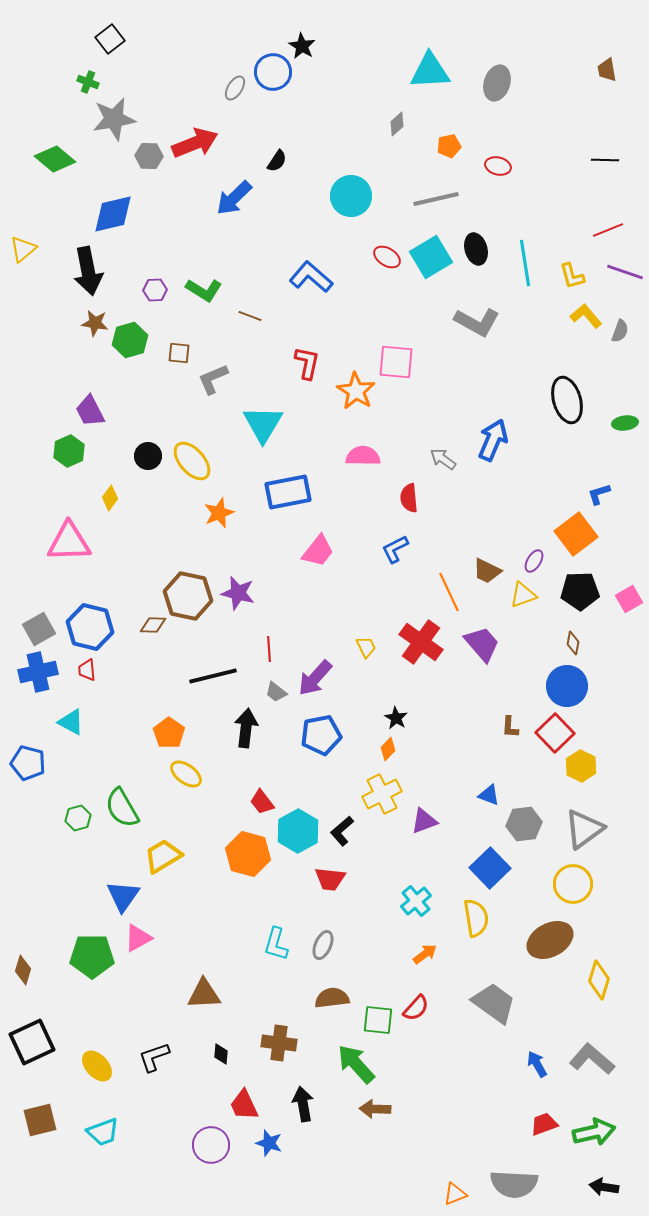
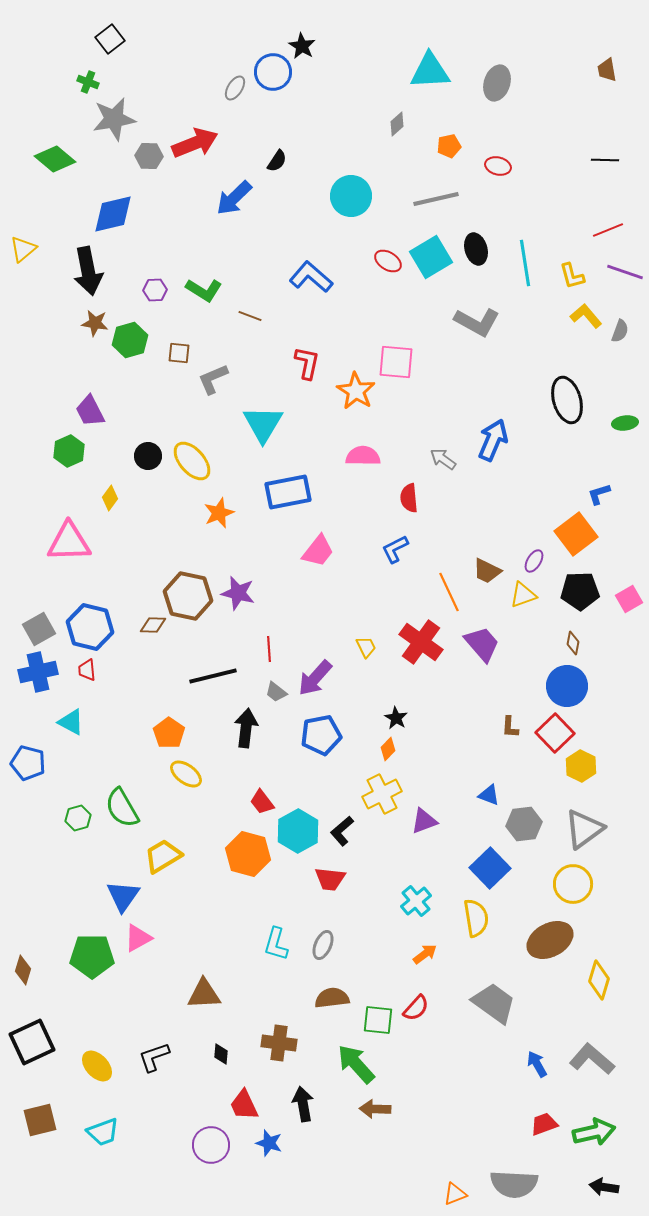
red ellipse at (387, 257): moved 1 px right, 4 px down
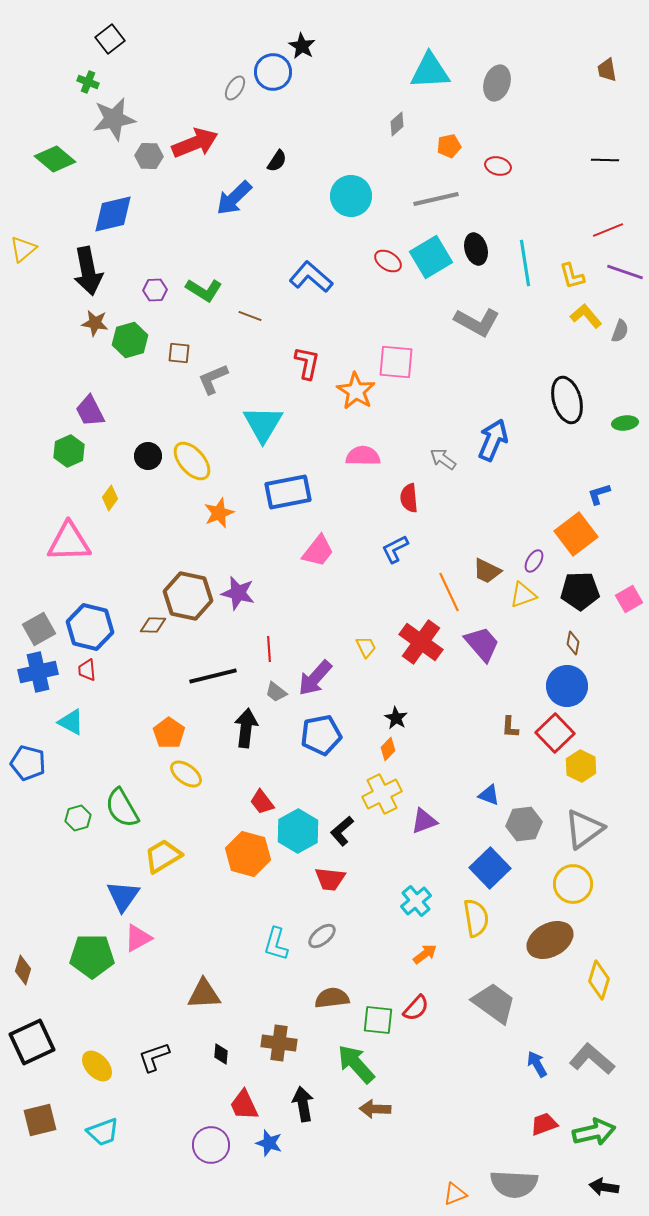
gray ellipse at (323, 945): moved 1 px left, 9 px up; rotated 28 degrees clockwise
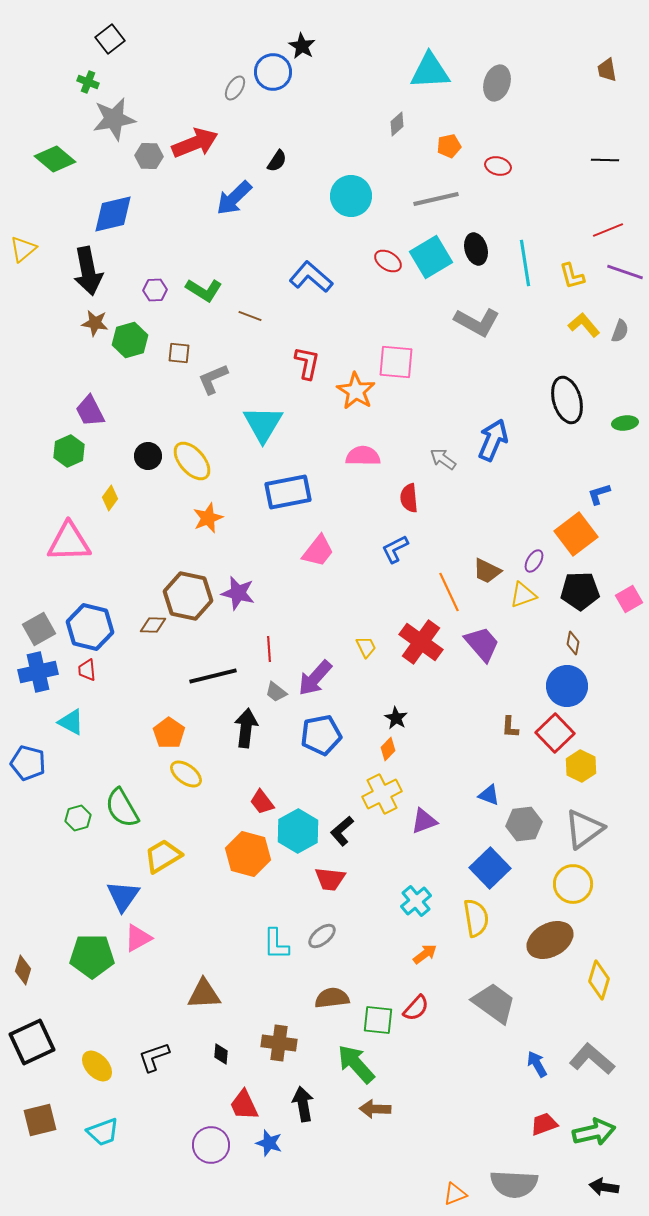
yellow L-shape at (586, 316): moved 2 px left, 9 px down
orange star at (219, 513): moved 11 px left, 5 px down
cyan L-shape at (276, 944): rotated 16 degrees counterclockwise
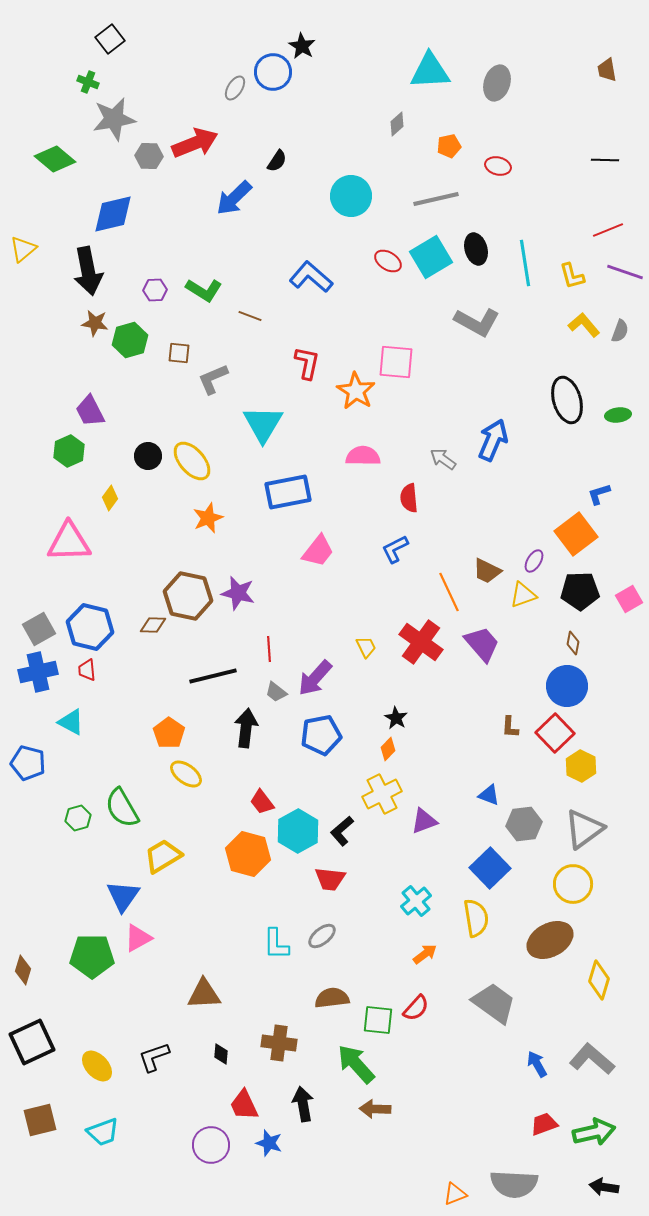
green ellipse at (625, 423): moved 7 px left, 8 px up
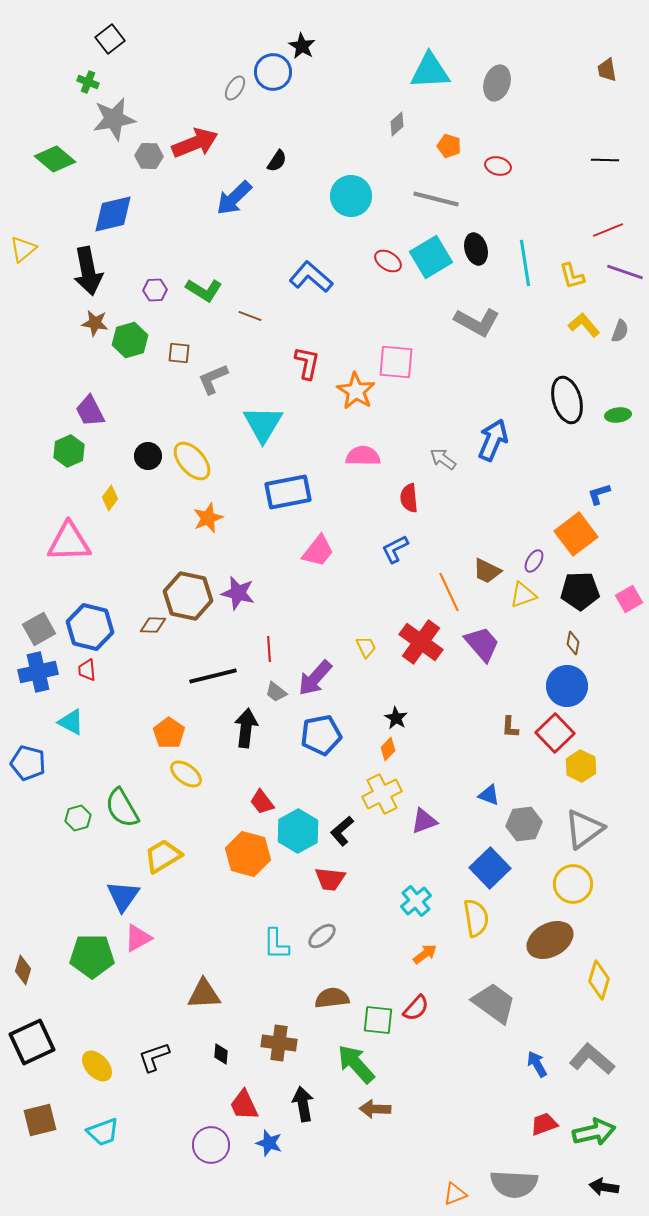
orange pentagon at (449, 146): rotated 30 degrees clockwise
gray line at (436, 199): rotated 27 degrees clockwise
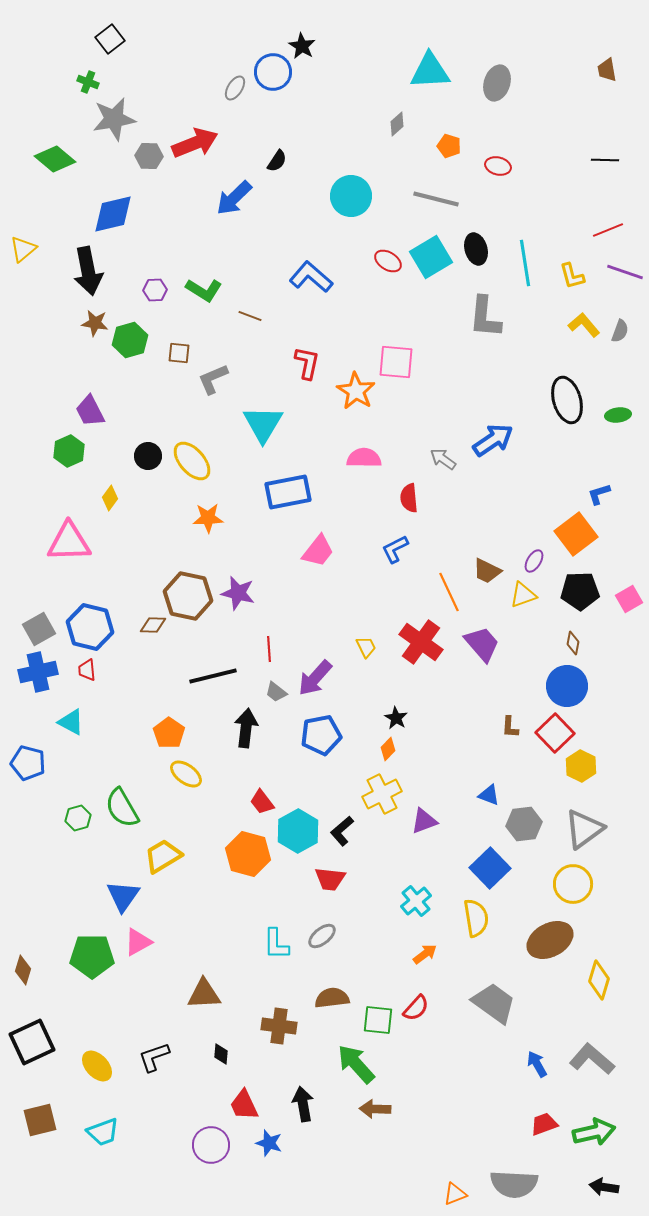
gray L-shape at (477, 322): moved 8 px right, 5 px up; rotated 66 degrees clockwise
blue arrow at (493, 440): rotated 33 degrees clockwise
pink semicircle at (363, 456): moved 1 px right, 2 px down
orange star at (208, 518): rotated 20 degrees clockwise
pink triangle at (138, 938): moved 4 px down
brown cross at (279, 1043): moved 17 px up
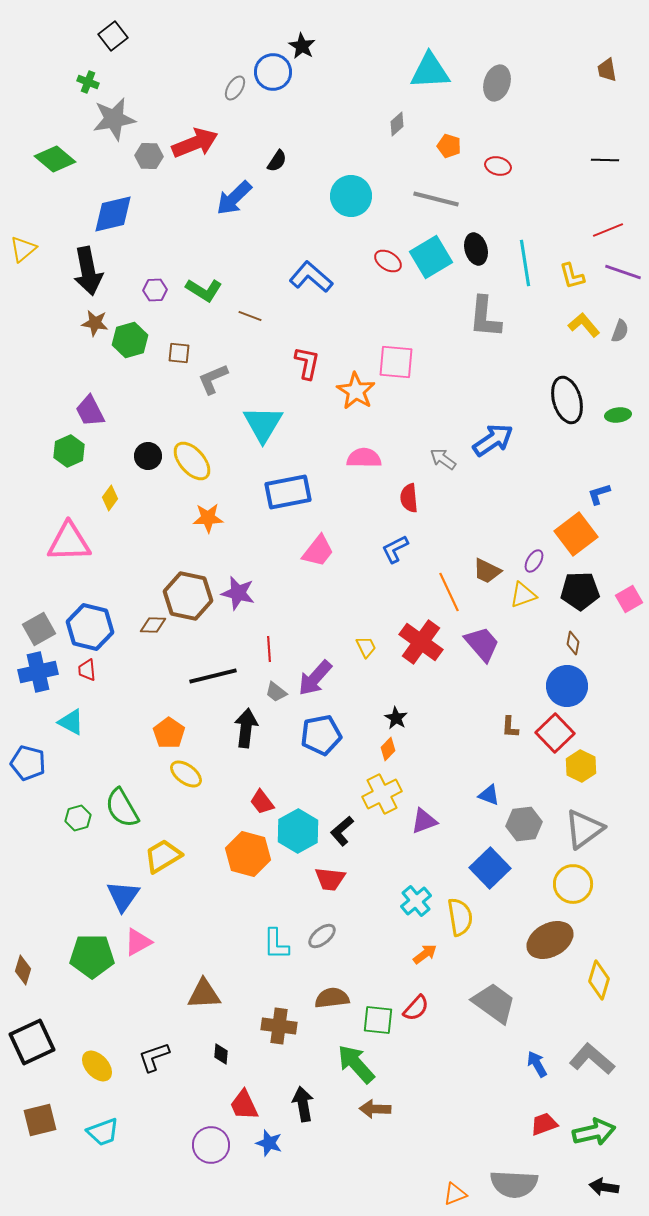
black square at (110, 39): moved 3 px right, 3 px up
purple line at (625, 272): moved 2 px left
yellow semicircle at (476, 918): moved 16 px left, 1 px up
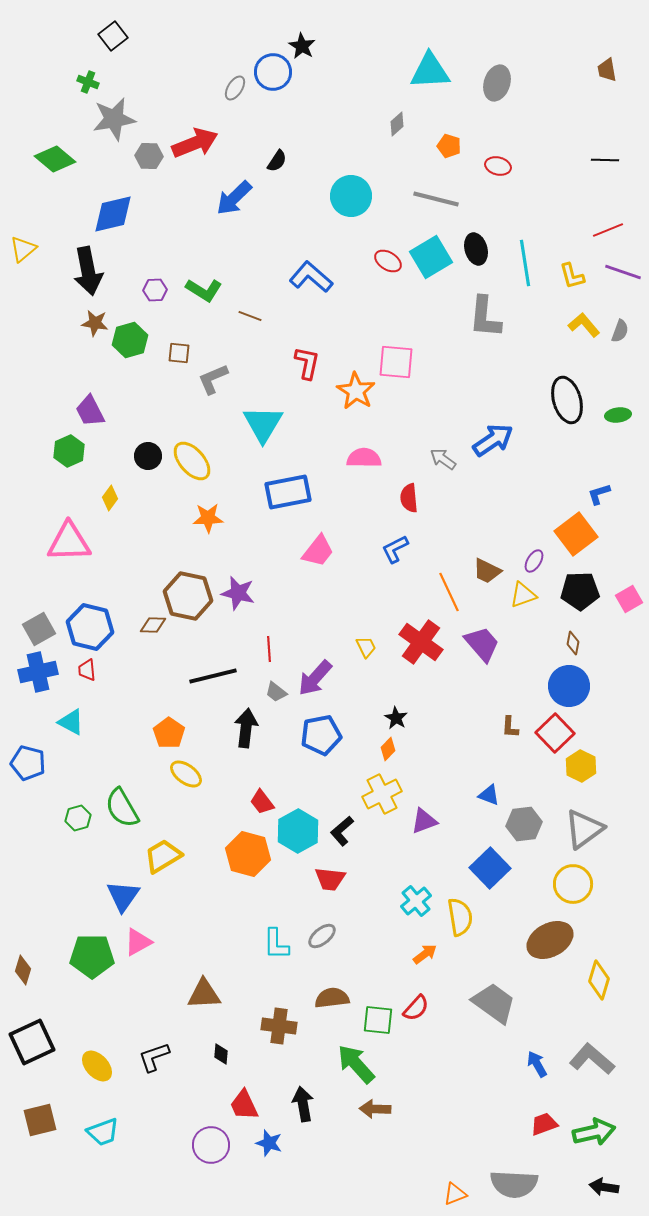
blue circle at (567, 686): moved 2 px right
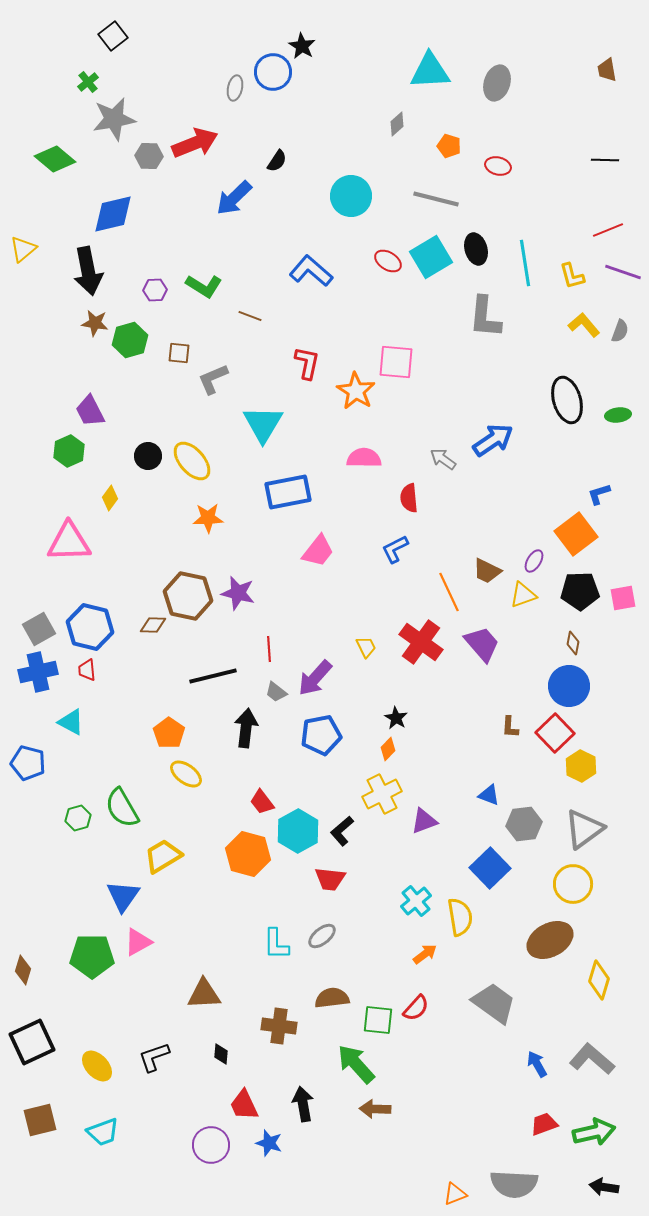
green cross at (88, 82): rotated 30 degrees clockwise
gray ellipse at (235, 88): rotated 20 degrees counterclockwise
blue L-shape at (311, 277): moved 6 px up
green L-shape at (204, 290): moved 4 px up
pink square at (629, 599): moved 6 px left, 1 px up; rotated 20 degrees clockwise
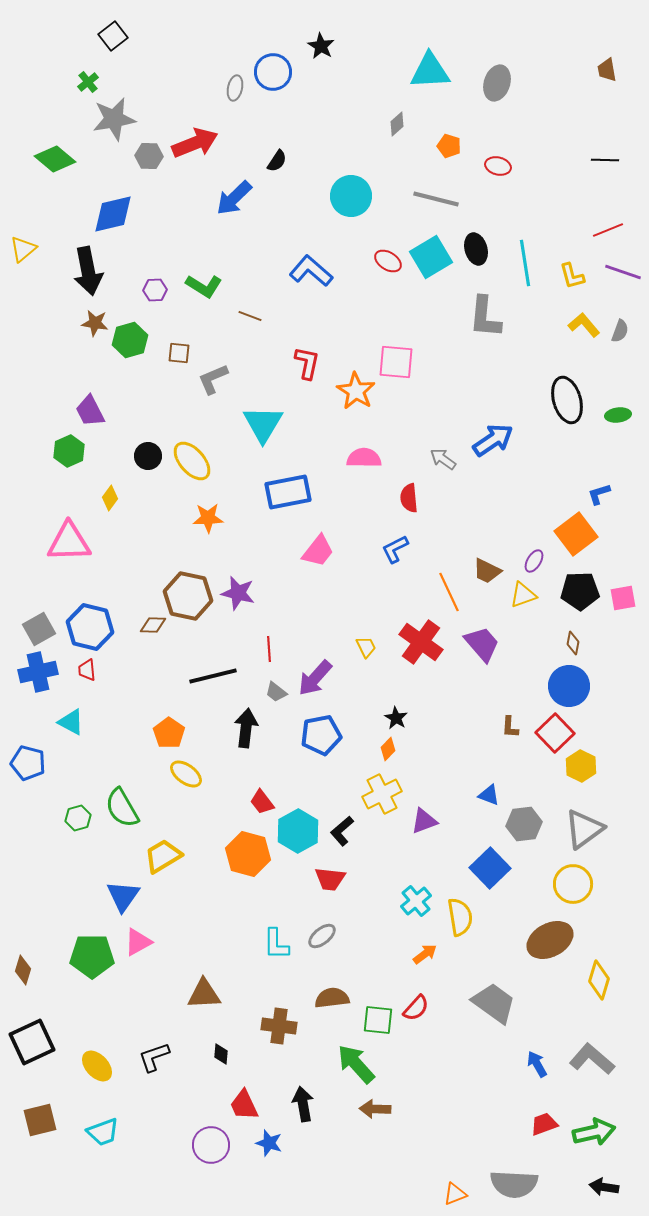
black star at (302, 46): moved 19 px right
